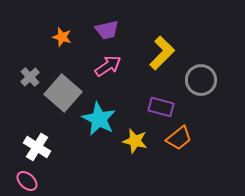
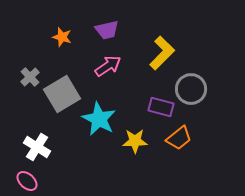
gray circle: moved 10 px left, 9 px down
gray square: moved 1 px left, 1 px down; rotated 18 degrees clockwise
yellow star: rotated 15 degrees counterclockwise
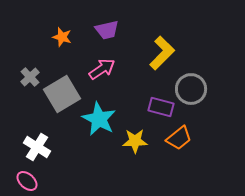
pink arrow: moved 6 px left, 3 px down
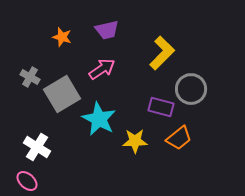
gray cross: rotated 18 degrees counterclockwise
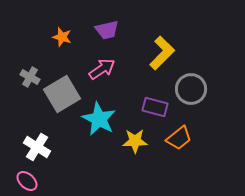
purple rectangle: moved 6 px left
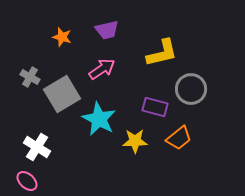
yellow L-shape: rotated 32 degrees clockwise
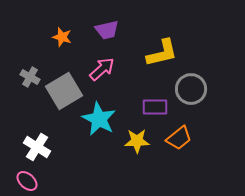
pink arrow: rotated 8 degrees counterclockwise
gray square: moved 2 px right, 3 px up
purple rectangle: rotated 15 degrees counterclockwise
yellow star: moved 2 px right
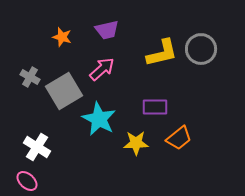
gray circle: moved 10 px right, 40 px up
yellow star: moved 1 px left, 2 px down
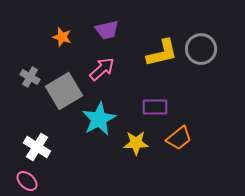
cyan star: rotated 16 degrees clockwise
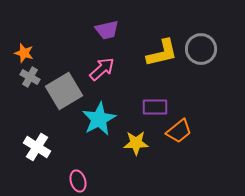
orange star: moved 38 px left, 16 px down
orange trapezoid: moved 7 px up
pink ellipse: moved 51 px right; rotated 30 degrees clockwise
